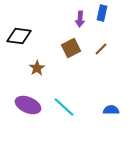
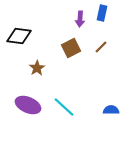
brown line: moved 2 px up
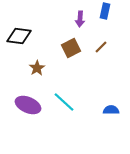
blue rectangle: moved 3 px right, 2 px up
cyan line: moved 5 px up
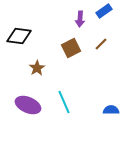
blue rectangle: moved 1 px left; rotated 42 degrees clockwise
brown line: moved 3 px up
cyan line: rotated 25 degrees clockwise
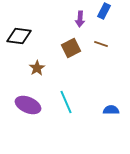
blue rectangle: rotated 28 degrees counterclockwise
brown line: rotated 64 degrees clockwise
cyan line: moved 2 px right
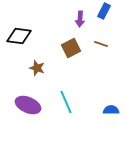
brown star: rotated 21 degrees counterclockwise
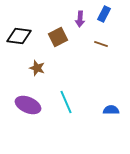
blue rectangle: moved 3 px down
brown square: moved 13 px left, 11 px up
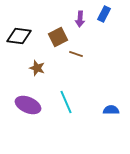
brown line: moved 25 px left, 10 px down
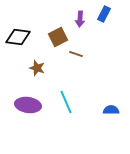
black diamond: moved 1 px left, 1 px down
purple ellipse: rotated 15 degrees counterclockwise
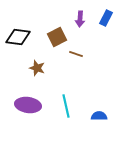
blue rectangle: moved 2 px right, 4 px down
brown square: moved 1 px left
cyan line: moved 4 px down; rotated 10 degrees clockwise
blue semicircle: moved 12 px left, 6 px down
